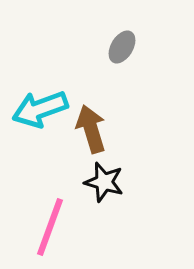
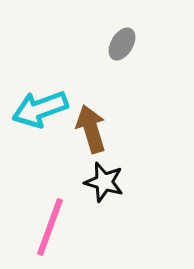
gray ellipse: moved 3 px up
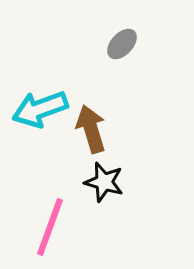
gray ellipse: rotated 12 degrees clockwise
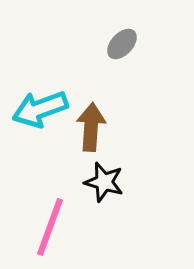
brown arrow: moved 2 px up; rotated 21 degrees clockwise
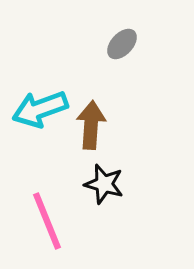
brown arrow: moved 2 px up
black star: moved 2 px down
pink line: moved 3 px left, 6 px up; rotated 42 degrees counterclockwise
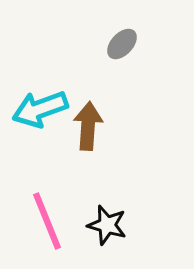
brown arrow: moved 3 px left, 1 px down
black star: moved 3 px right, 41 px down
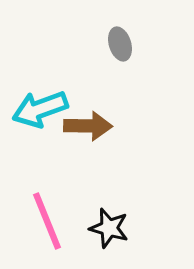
gray ellipse: moved 2 px left; rotated 60 degrees counterclockwise
brown arrow: rotated 87 degrees clockwise
black star: moved 2 px right, 3 px down
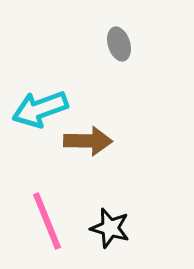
gray ellipse: moved 1 px left
brown arrow: moved 15 px down
black star: moved 1 px right
